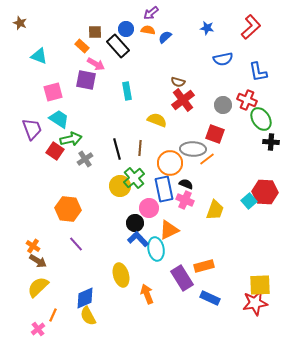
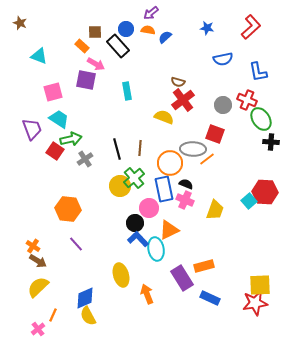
yellow semicircle at (157, 120): moved 7 px right, 3 px up
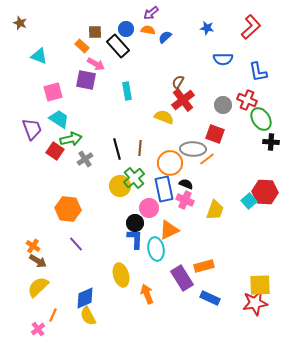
blue semicircle at (223, 59): rotated 12 degrees clockwise
brown semicircle at (178, 82): rotated 104 degrees clockwise
blue L-shape at (138, 239): moved 3 px left; rotated 45 degrees clockwise
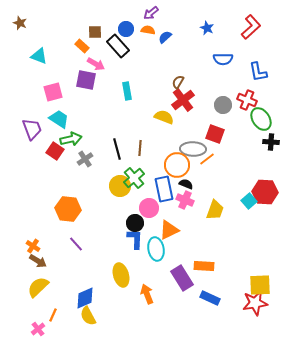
blue star at (207, 28): rotated 16 degrees clockwise
orange circle at (170, 163): moved 7 px right, 2 px down
orange rectangle at (204, 266): rotated 18 degrees clockwise
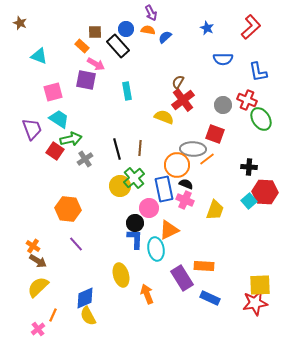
purple arrow at (151, 13): rotated 77 degrees counterclockwise
black cross at (271, 142): moved 22 px left, 25 px down
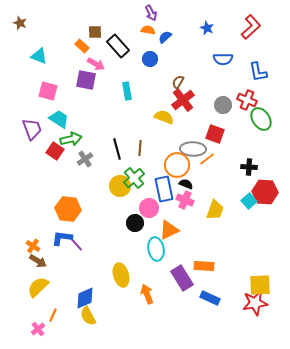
blue circle at (126, 29): moved 24 px right, 30 px down
pink square at (53, 92): moved 5 px left, 1 px up; rotated 30 degrees clockwise
blue L-shape at (135, 239): moved 73 px left, 1 px up; rotated 85 degrees counterclockwise
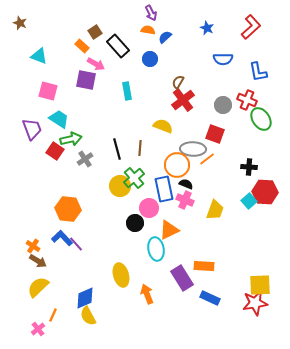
brown square at (95, 32): rotated 32 degrees counterclockwise
yellow semicircle at (164, 117): moved 1 px left, 9 px down
blue L-shape at (62, 238): rotated 40 degrees clockwise
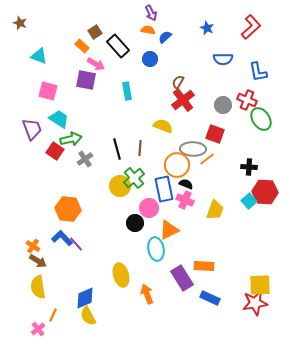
yellow semicircle at (38, 287): rotated 55 degrees counterclockwise
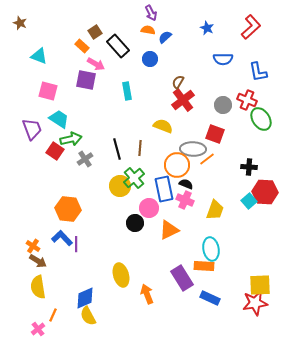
purple line at (76, 244): rotated 42 degrees clockwise
cyan ellipse at (156, 249): moved 55 px right
